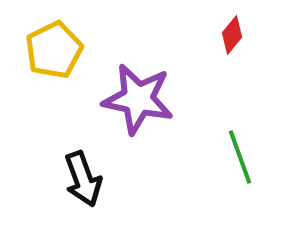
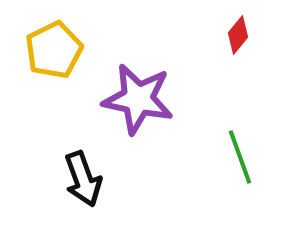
red diamond: moved 6 px right
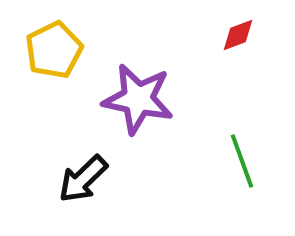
red diamond: rotated 30 degrees clockwise
green line: moved 2 px right, 4 px down
black arrow: rotated 66 degrees clockwise
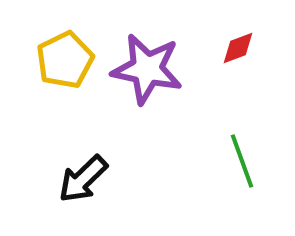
red diamond: moved 13 px down
yellow pentagon: moved 11 px right, 10 px down
purple star: moved 9 px right, 30 px up
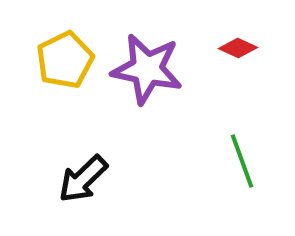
red diamond: rotated 45 degrees clockwise
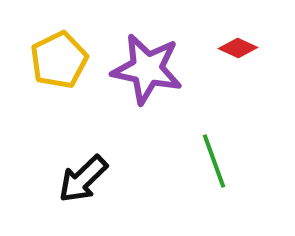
yellow pentagon: moved 6 px left
green line: moved 28 px left
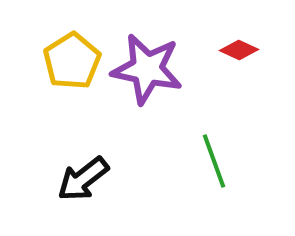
red diamond: moved 1 px right, 2 px down
yellow pentagon: moved 13 px right, 1 px down; rotated 6 degrees counterclockwise
black arrow: rotated 6 degrees clockwise
